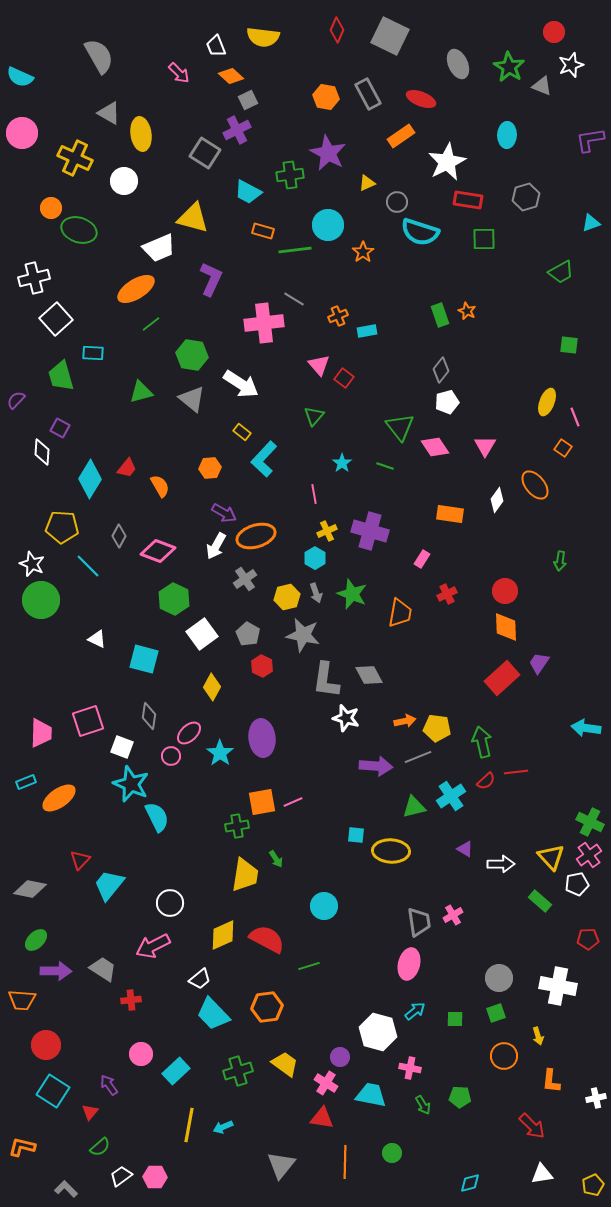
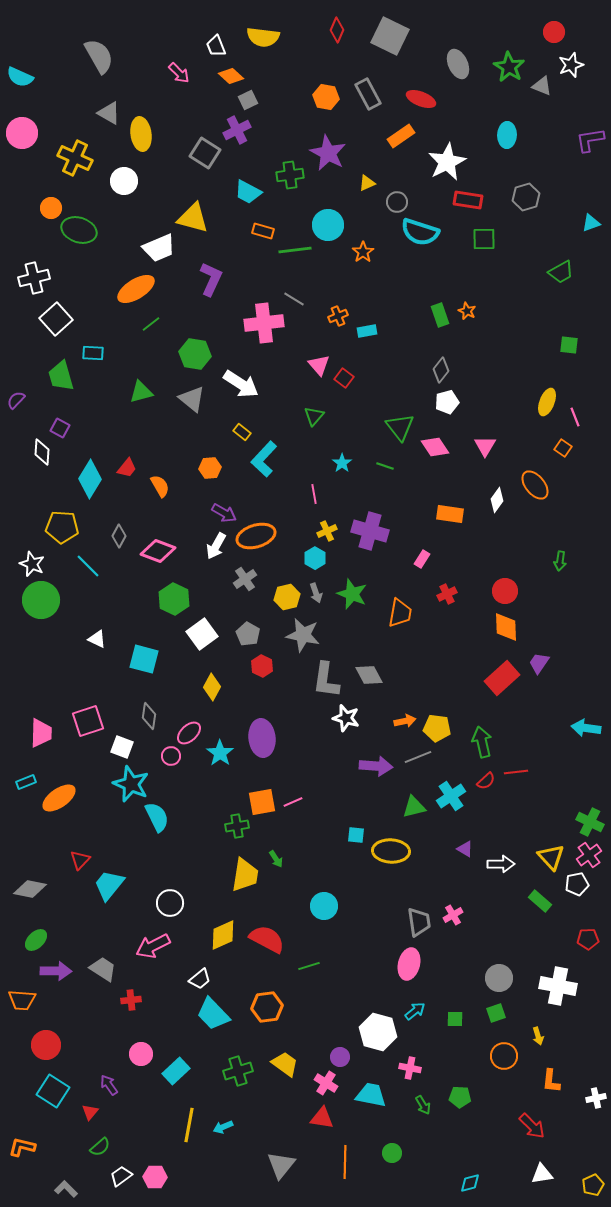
green hexagon at (192, 355): moved 3 px right, 1 px up
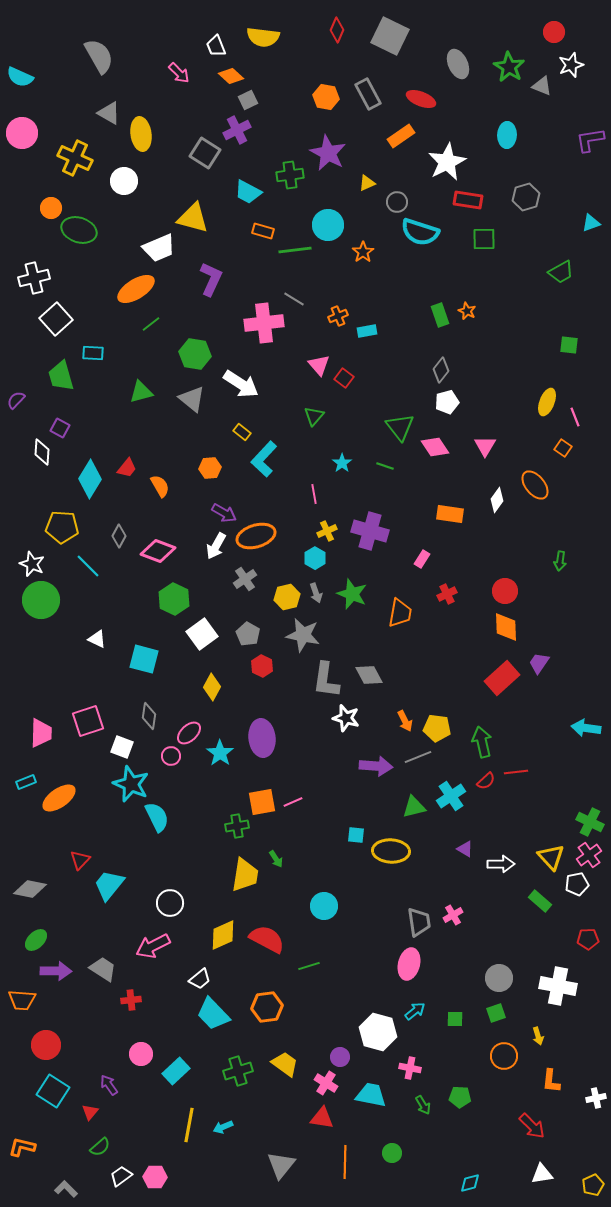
orange arrow at (405, 721): rotated 75 degrees clockwise
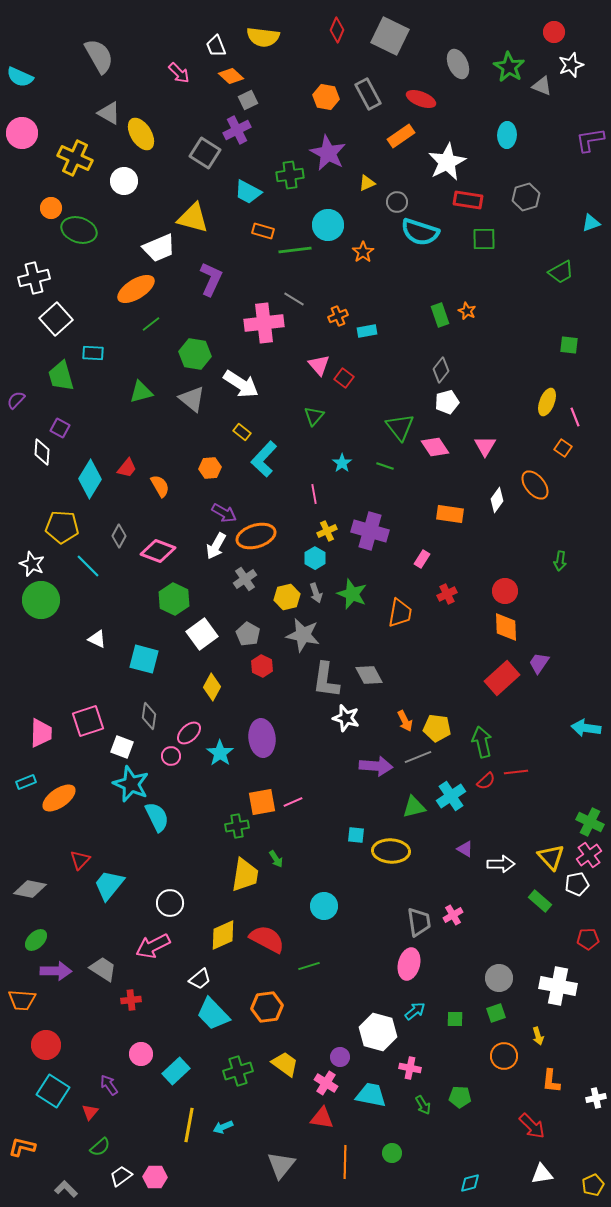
yellow ellipse at (141, 134): rotated 24 degrees counterclockwise
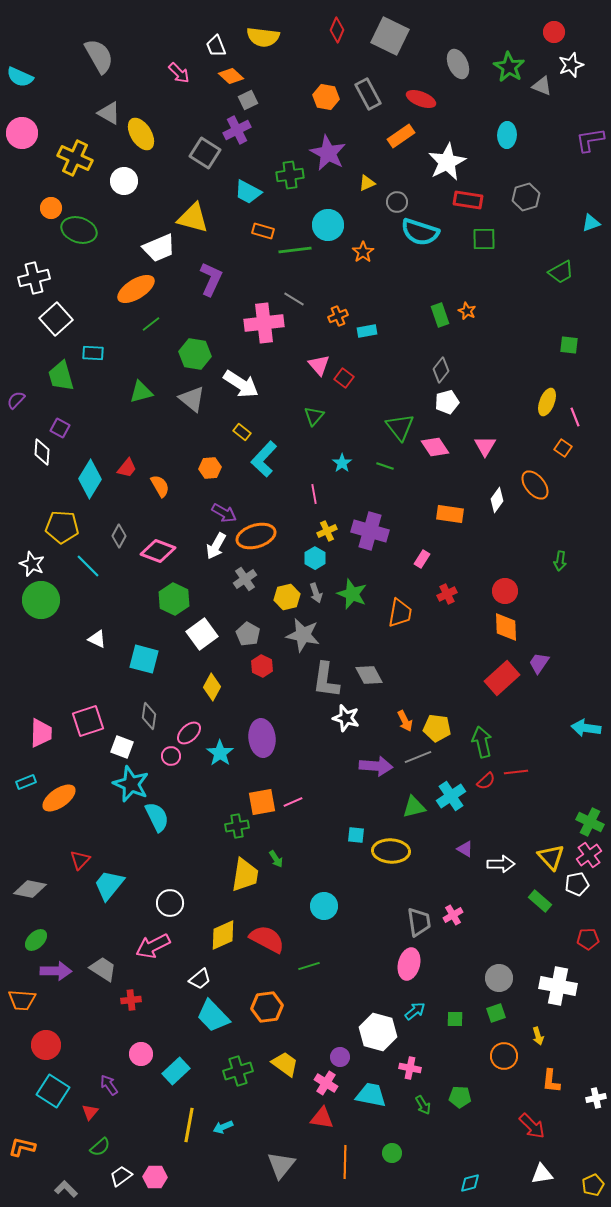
cyan trapezoid at (213, 1014): moved 2 px down
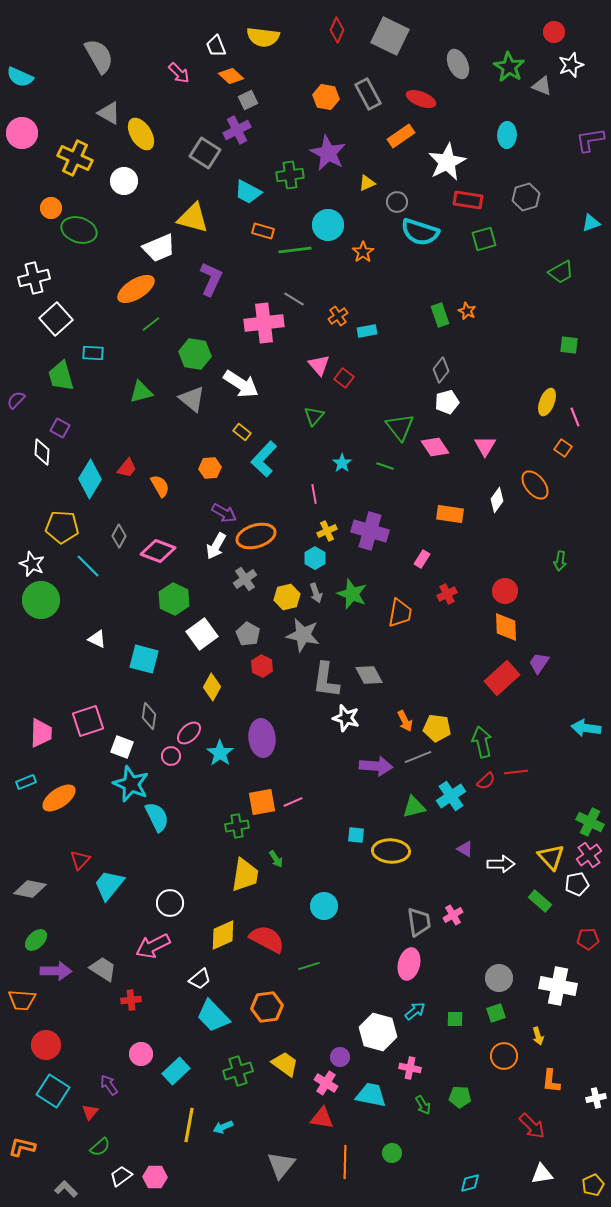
green square at (484, 239): rotated 15 degrees counterclockwise
orange cross at (338, 316): rotated 12 degrees counterclockwise
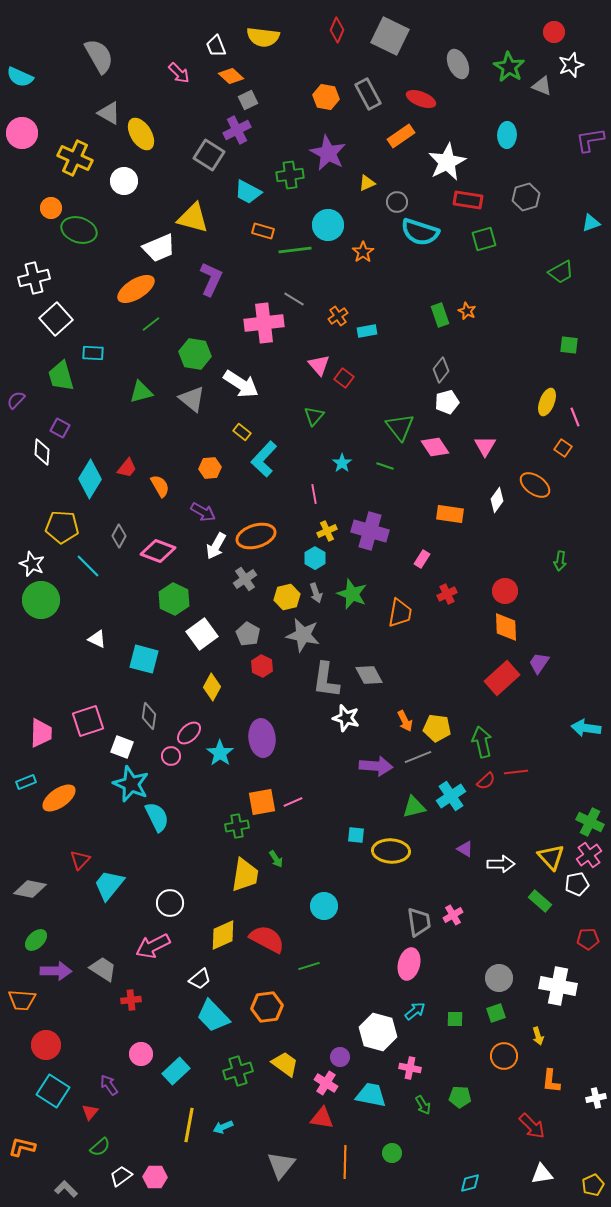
gray square at (205, 153): moved 4 px right, 2 px down
orange ellipse at (535, 485): rotated 16 degrees counterclockwise
purple arrow at (224, 513): moved 21 px left, 1 px up
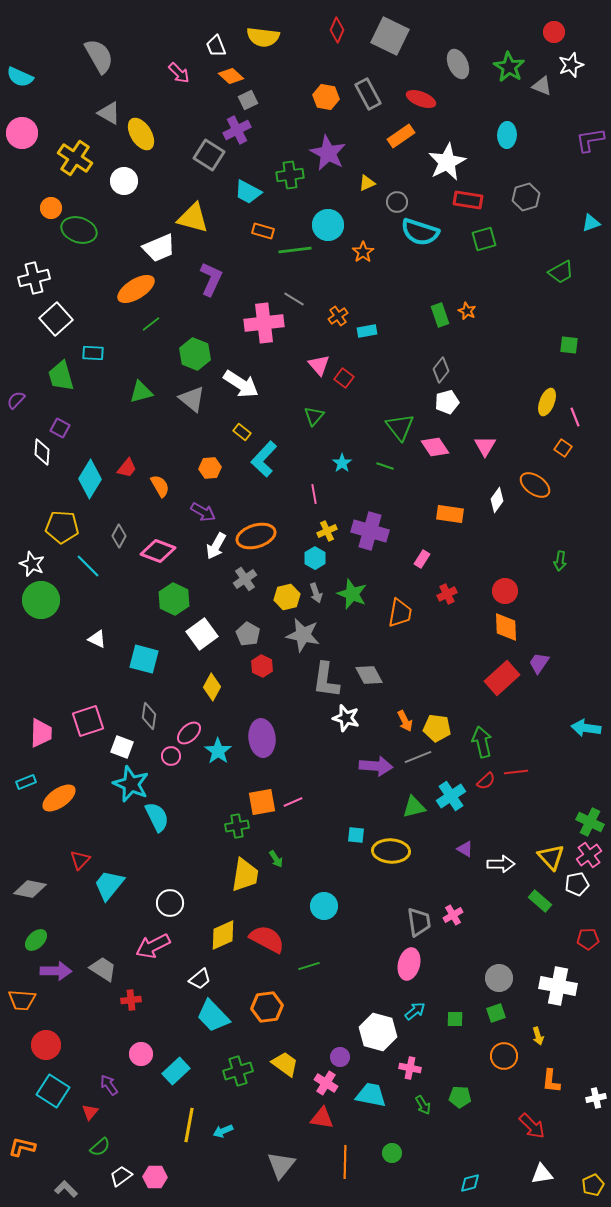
yellow cross at (75, 158): rotated 8 degrees clockwise
green hexagon at (195, 354): rotated 12 degrees clockwise
cyan star at (220, 753): moved 2 px left, 2 px up
cyan arrow at (223, 1127): moved 4 px down
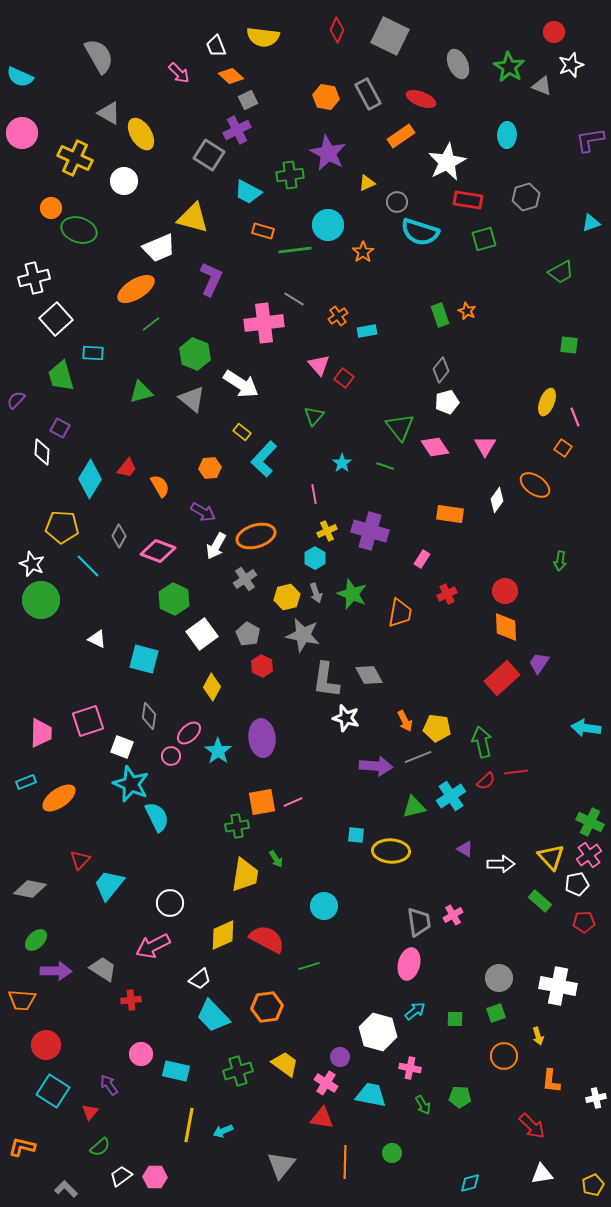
yellow cross at (75, 158): rotated 8 degrees counterclockwise
red pentagon at (588, 939): moved 4 px left, 17 px up
cyan rectangle at (176, 1071): rotated 56 degrees clockwise
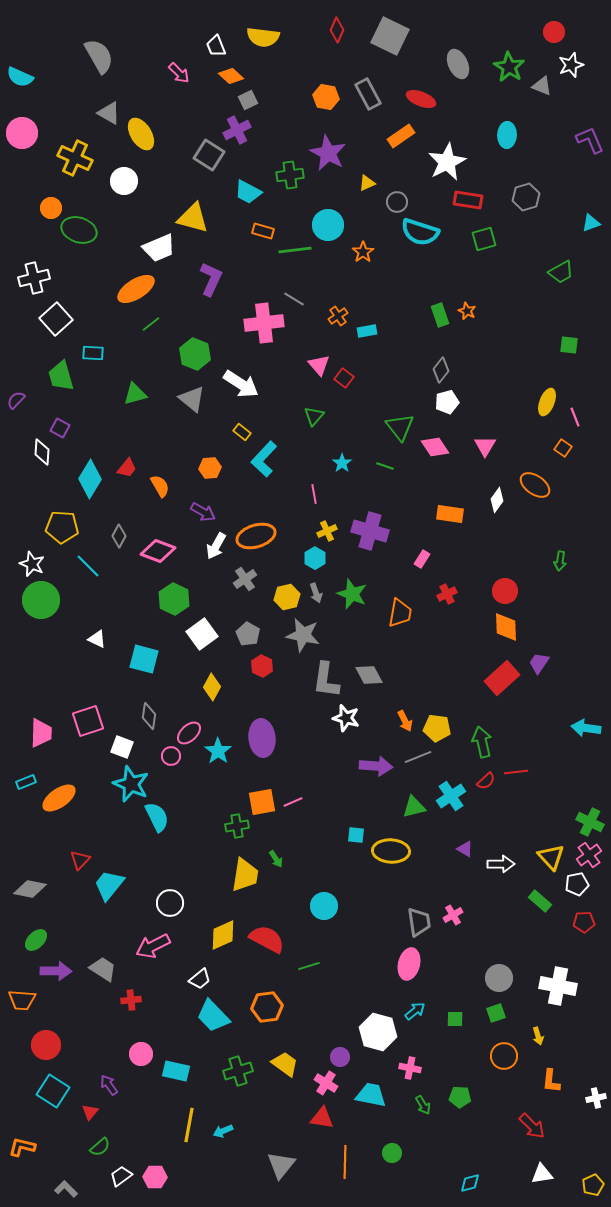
purple L-shape at (590, 140): rotated 76 degrees clockwise
green triangle at (141, 392): moved 6 px left, 2 px down
